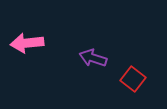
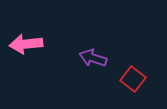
pink arrow: moved 1 px left, 1 px down
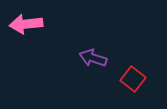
pink arrow: moved 20 px up
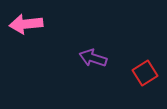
red square: moved 12 px right, 6 px up; rotated 20 degrees clockwise
